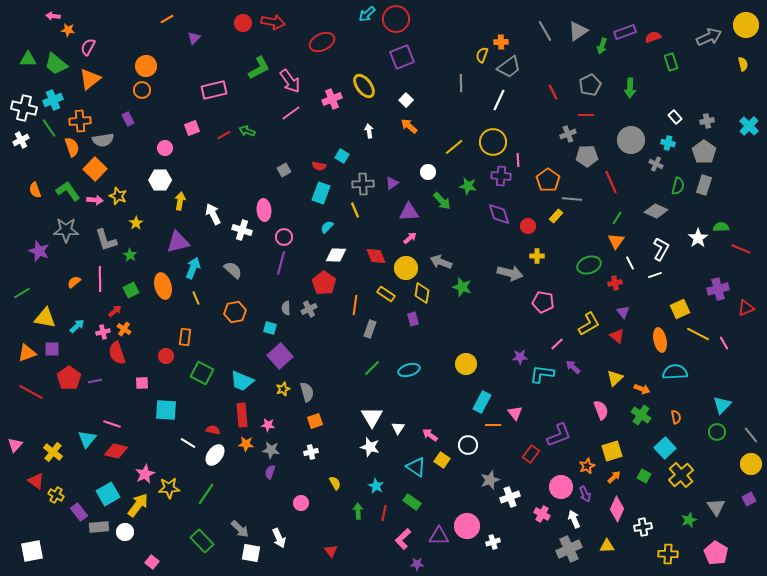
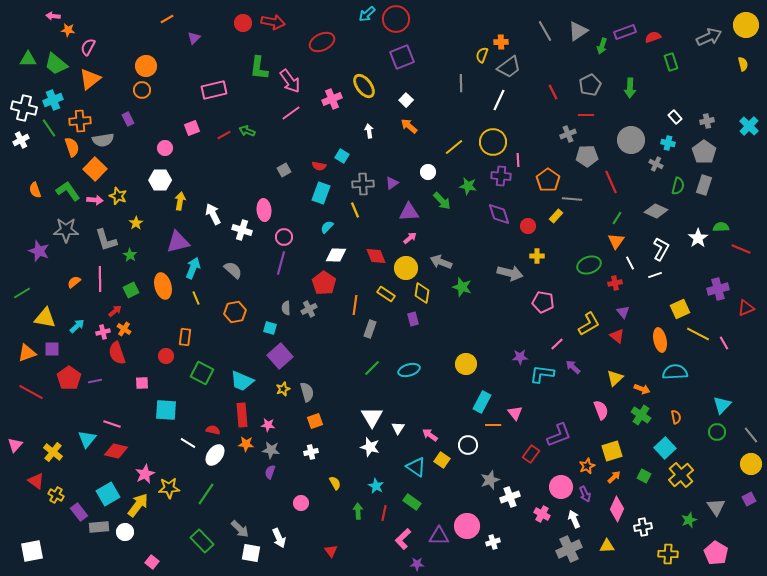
green L-shape at (259, 68): rotated 125 degrees clockwise
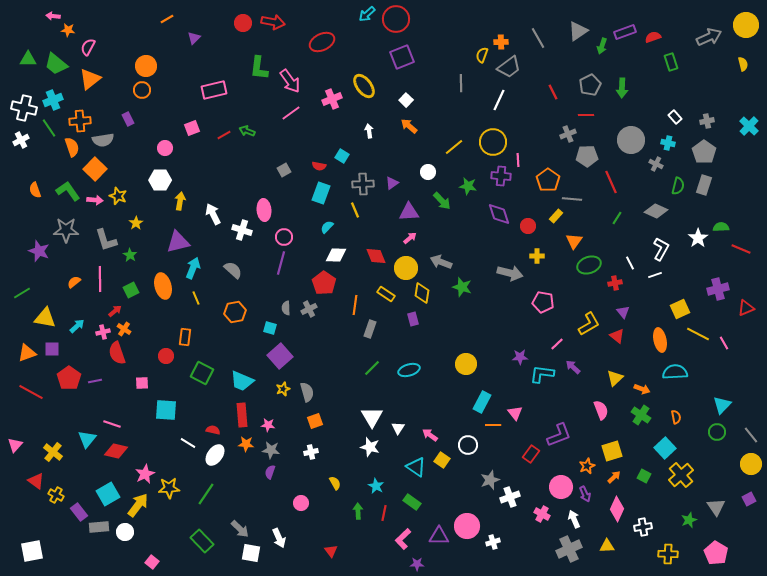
gray line at (545, 31): moved 7 px left, 7 px down
green arrow at (630, 88): moved 8 px left
orange triangle at (616, 241): moved 42 px left
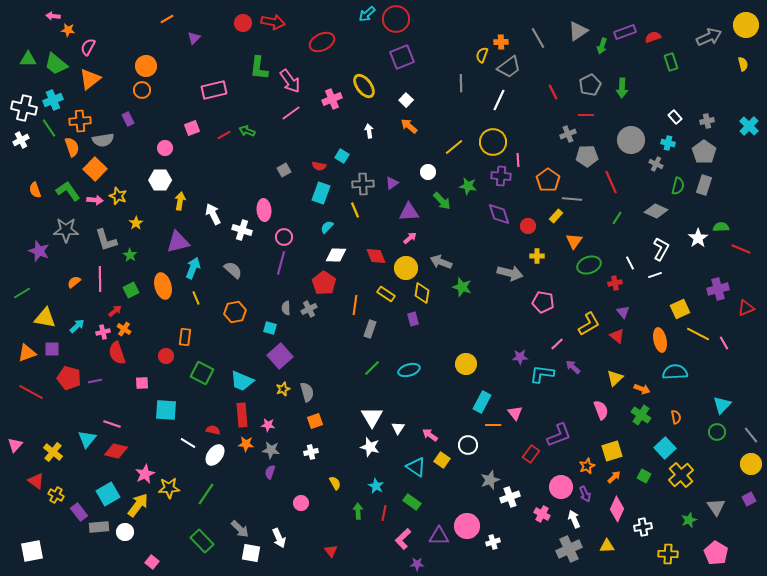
red pentagon at (69, 378): rotated 20 degrees counterclockwise
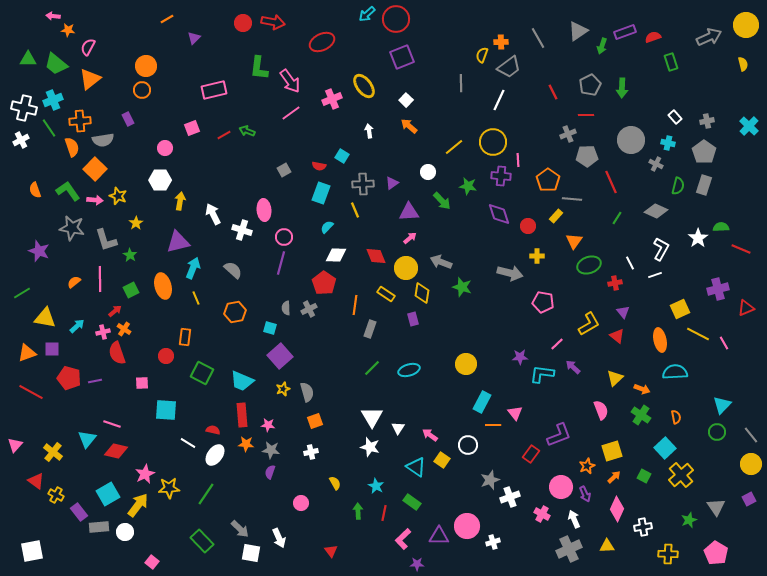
gray star at (66, 230): moved 6 px right, 2 px up; rotated 10 degrees clockwise
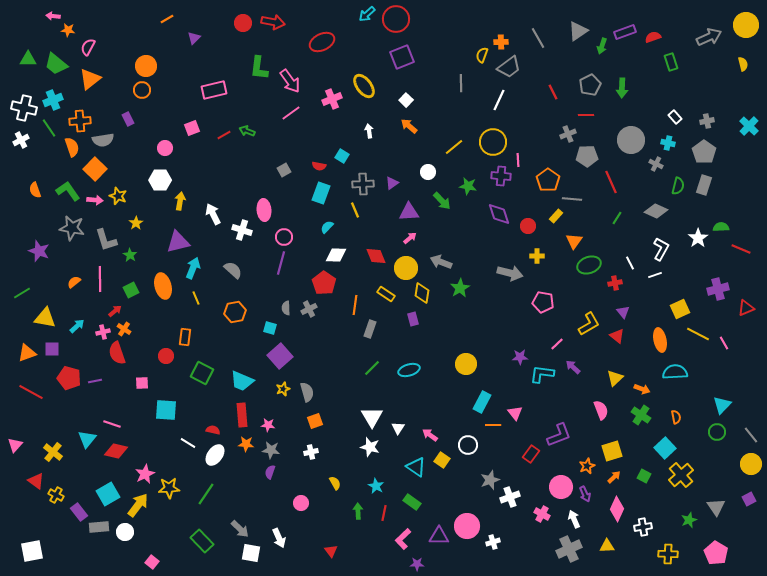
green star at (462, 287): moved 2 px left, 1 px down; rotated 24 degrees clockwise
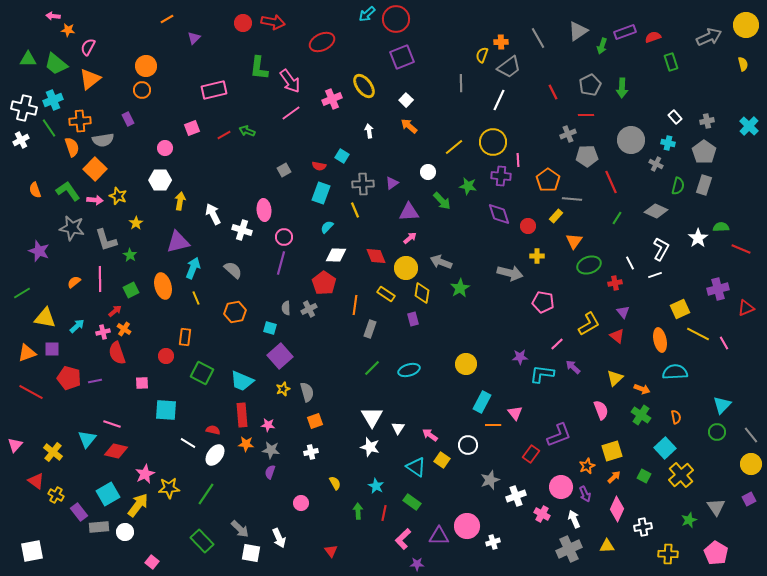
white cross at (510, 497): moved 6 px right, 1 px up
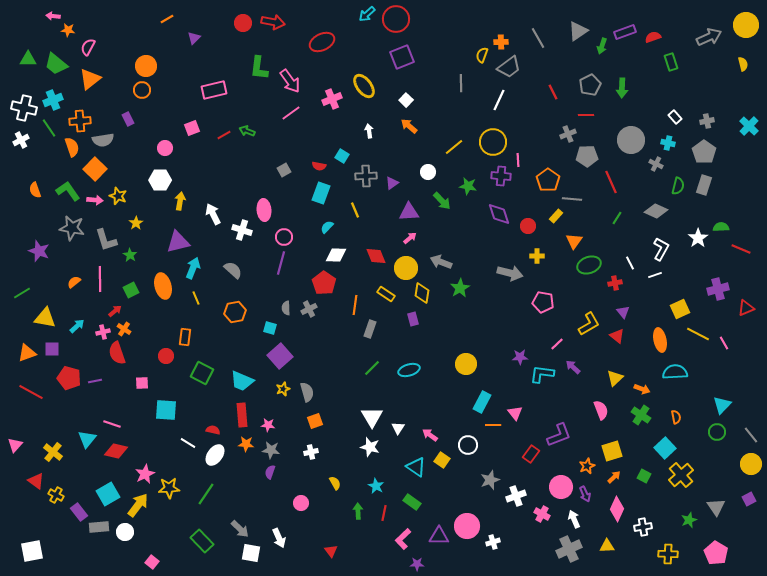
gray cross at (363, 184): moved 3 px right, 8 px up
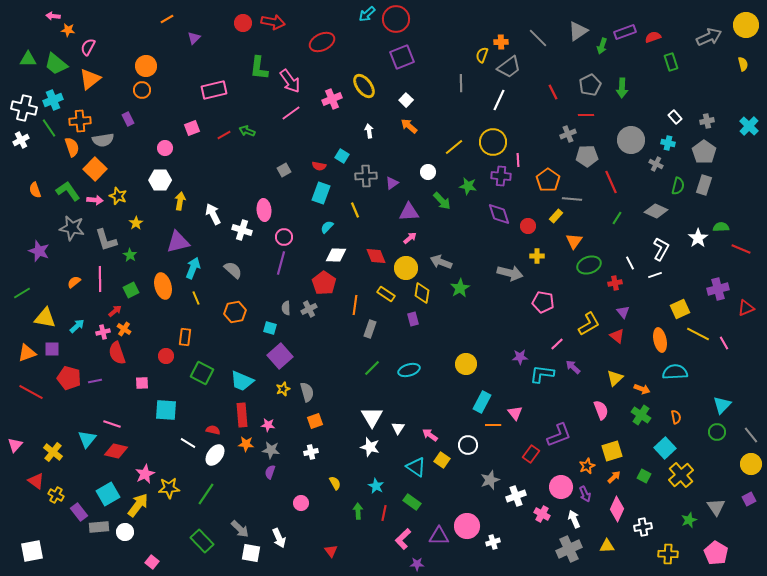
gray line at (538, 38): rotated 15 degrees counterclockwise
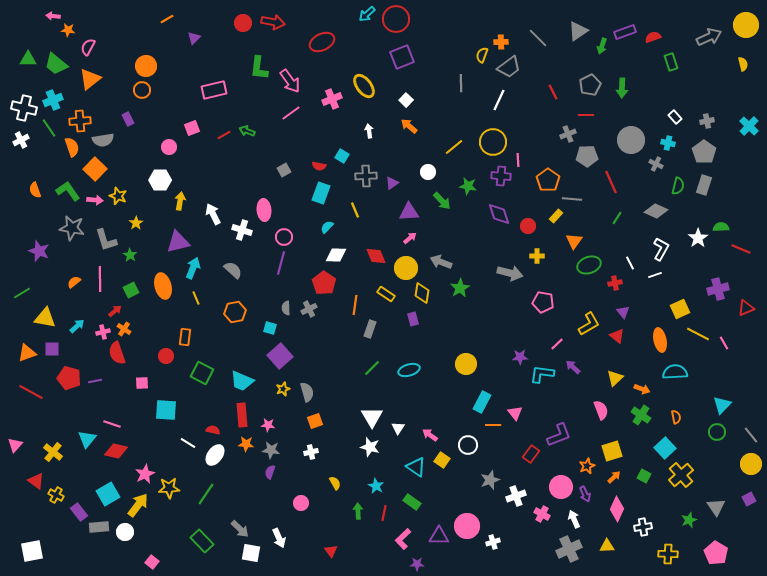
pink circle at (165, 148): moved 4 px right, 1 px up
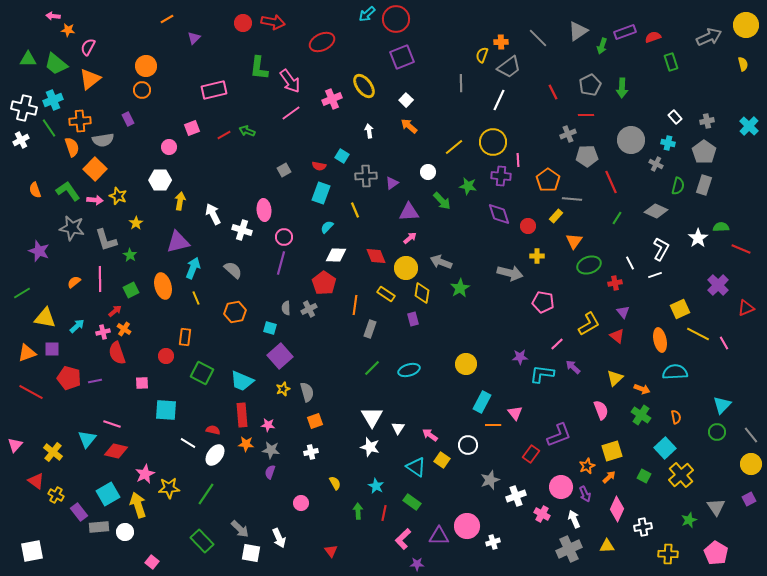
purple cross at (718, 289): moved 4 px up; rotated 30 degrees counterclockwise
orange arrow at (614, 477): moved 5 px left
yellow arrow at (138, 505): rotated 55 degrees counterclockwise
